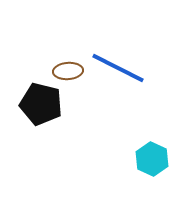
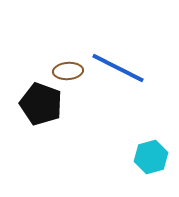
black pentagon: rotated 6 degrees clockwise
cyan hexagon: moved 1 px left, 2 px up; rotated 20 degrees clockwise
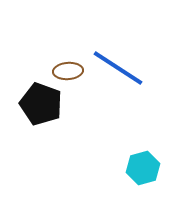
blue line: rotated 6 degrees clockwise
cyan hexagon: moved 8 px left, 11 px down
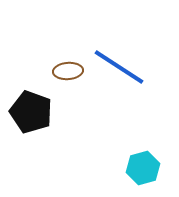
blue line: moved 1 px right, 1 px up
black pentagon: moved 10 px left, 8 px down
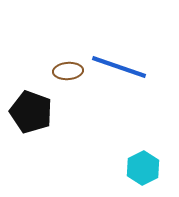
blue line: rotated 14 degrees counterclockwise
cyan hexagon: rotated 12 degrees counterclockwise
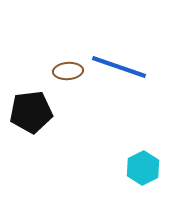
black pentagon: rotated 27 degrees counterclockwise
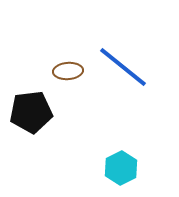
blue line: moved 4 px right; rotated 20 degrees clockwise
cyan hexagon: moved 22 px left
